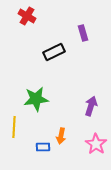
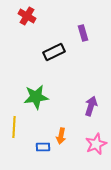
green star: moved 2 px up
pink star: rotated 15 degrees clockwise
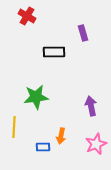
black rectangle: rotated 25 degrees clockwise
purple arrow: rotated 30 degrees counterclockwise
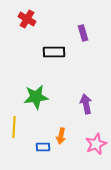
red cross: moved 3 px down
purple arrow: moved 5 px left, 2 px up
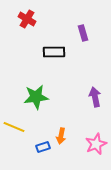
purple arrow: moved 9 px right, 7 px up
yellow line: rotated 70 degrees counterclockwise
blue rectangle: rotated 16 degrees counterclockwise
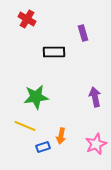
yellow line: moved 11 px right, 1 px up
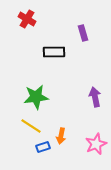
yellow line: moved 6 px right; rotated 10 degrees clockwise
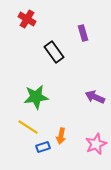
black rectangle: rotated 55 degrees clockwise
purple arrow: rotated 54 degrees counterclockwise
yellow line: moved 3 px left, 1 px down
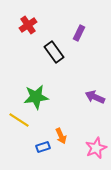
red cross: moved 1 px right, 6 px down; rotated 24 degrees clockwise
purple rectangle: moved 4 px left; rotated 42 degrees clockwise
yellow line: moved 9 px left, 7 px up
orange arrow: rotated 35 degrees counterclockwise
pink star: moved 4 px down
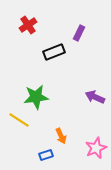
black rectangle: rotated 75 degrees counterclockwise
blue rectangle: moved 3 px right, 8 px down
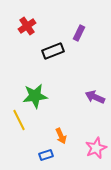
red cross: moved 1 px left, 1 px down
black rectangle: moved 1 px left, 1 px up
green star: moved 1 px left, 1 px up
yellow line: rotated 30 degrees clockwise
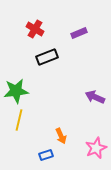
red cross: moved 8 px right, 3 px down; rotated 24 degrees counterclockwise
purple rectangle: rotated 42 degrees clockwise
black rectangle: moved 6 px left, 6 px down
green star: moved 19 px left, 5 px up
yellow line: rotated 40 degrees clockwise
